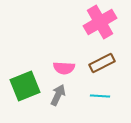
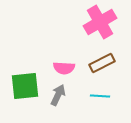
green square: rotated 16 degrees clockwise
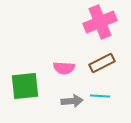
pink cross: rotated 8 degrees clockwise
gray arrow: moved 14 px right, 6 px down; rotated 60 degrees clockwise
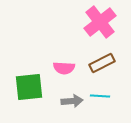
pink cross: rotated 16 degrees counterclockwise
green square: moved 4 px right, 1 px down
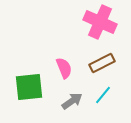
pink cross: rotated 28 degrees counterclockwise
pink semicircle: rotated 115 degrees counterclockwise
cyan line: moved 3 px right, 1 px up; rotated 54 degrees counterclockwise
gray arrow: rotated 30 degrees counterclockwise
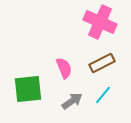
green square: moved 1 px left, 2 px down
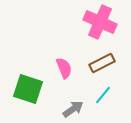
green square: rotated 24 degrees clockwise
gray arrow: moved 1 px right, 8 px down
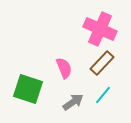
pink cross: moved 7 px down
brown rectangle: rotated 20 degrees counterclockwise
gray arrow: moved 7 px up
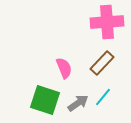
pink cross: moved 7 px right, 7 px up; rotated 28 degrees counterclockwise
green square: moved 17 px right, 11 px down
cyan line: moved 2 px down
gray arrow: moved 5 px right, 1 px down
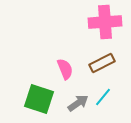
pink cross: moved 2 px left
brown rectangle: rotated 20 degrees clockwise
pink semicircle: moved 1 px right, 1 px down
green square: moved 6 px left, 1 px up
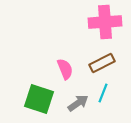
cyan line: moved 4 px up; rotated 18 degrees counterclockwise
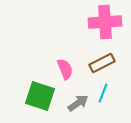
green square: moved 1 px right, 3 px up
